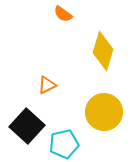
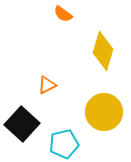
black square: moved 5 px left, 2 px up
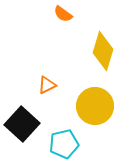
yellow circle: moved 9 px left, 6 px up
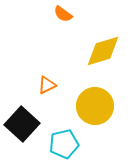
yellow diamond: rotated 57 degrees clockwise
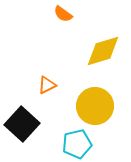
cyan pentagon: moved 13 px right
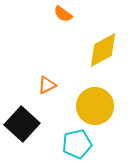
yellow diamond: moved 1 px up; rotated 12 degrees counterclockwise
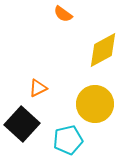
orange triangle: moved 9 px left, 3 px down
yellow circle: moved 2 px up
cyan pentagon: moved 9 px left, 4 px up
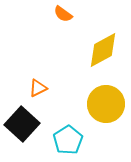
yellow circle: moved 11 px right
cyan pentagon: rotated 20 degrees counterclockwise
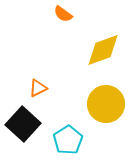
yellow diamond: rotated 9 degrees clockwise
black square: moved 1 px right
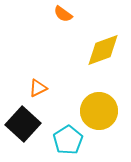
yellow circle: moved 7 px left, 7 px down
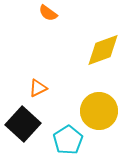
orange semicircle: moved 15 px left, 1 px up
